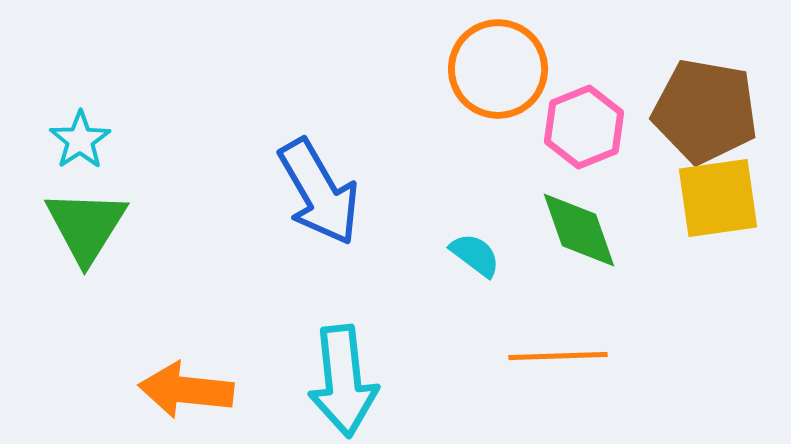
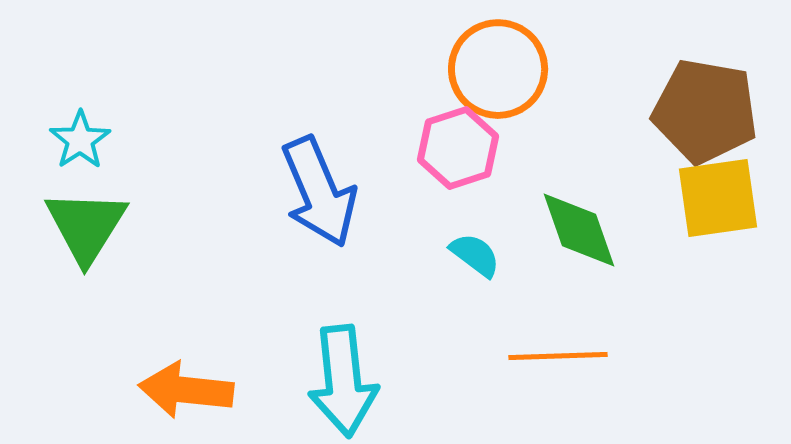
pink hexagon: moved 126 px left, 21 px down; rotated 4 degrees clockwise
blue arrow: rotated 7 degrees clockwise
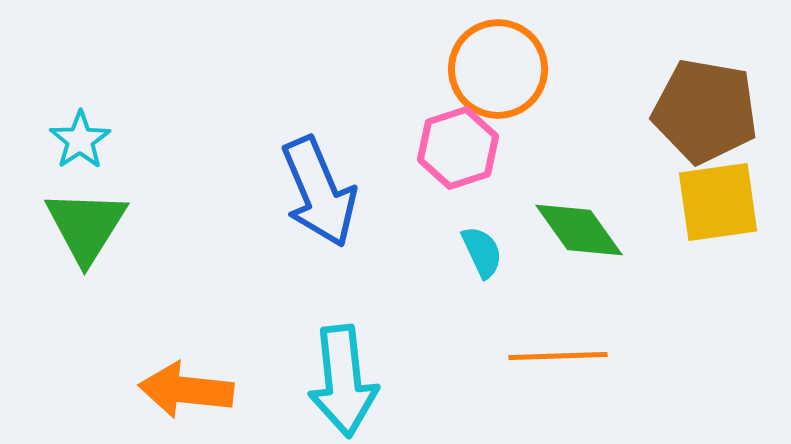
yellow square: moved 4 px down
green diamond: rotated 16 degrees counterclockwise
cyan semicircle: moved 7 px right, 3 px up; rotated 28 degrees clockwise
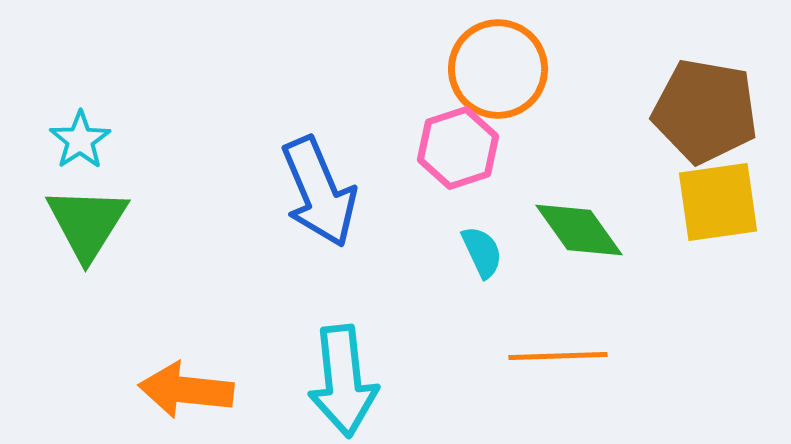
green triangle: moved 1 px right, 3 px up
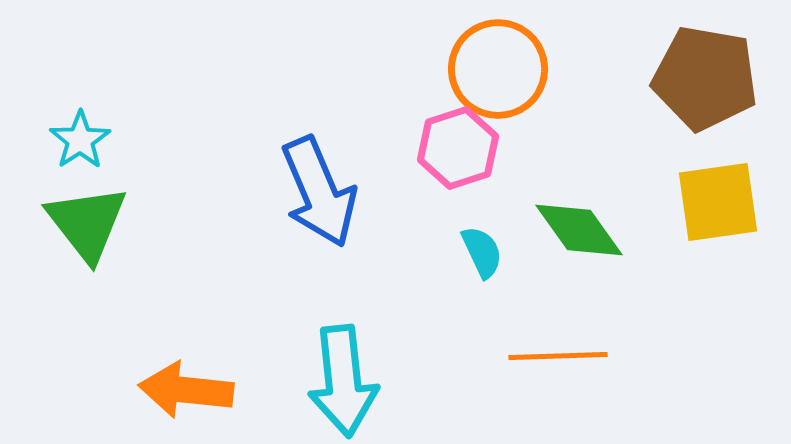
brown pentagon: moved 33 px up
green triangle: rotated 10 degrees counterclockwise
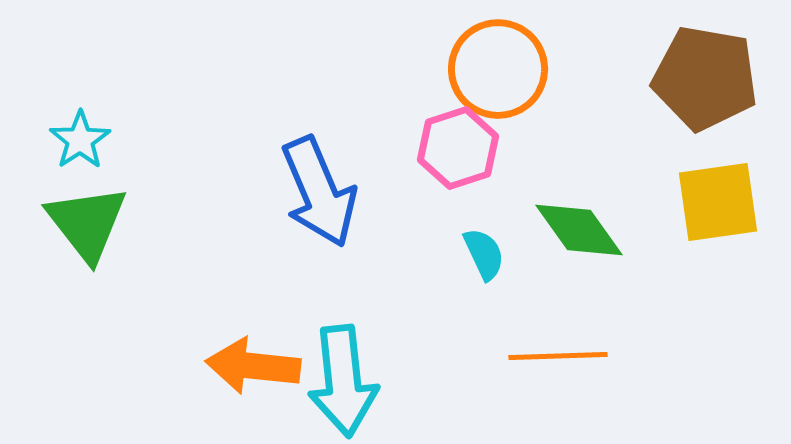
cyan semicircle: moved 2 px right, 2 px down
orange arrow: moved 67 px right, 24 px up
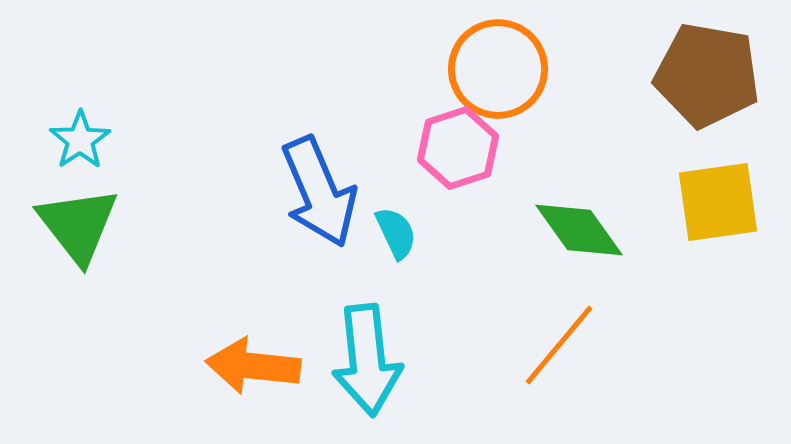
brown pentagon: moved 2 px right, 3 px up
green triangle: moved 9 px left, 2 px down
cyan semicircle: moved 88 px left, 21 px up
orange line: moved 1 px right, 11 px up; rotated 48 degrees counterclockwise
cyan arrow: moved 24 px right, 21 px up
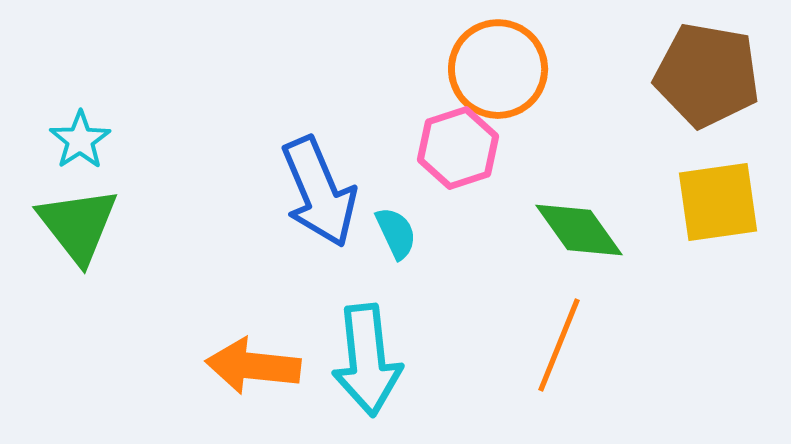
orange line: rotated 18 degrees counterclockwise
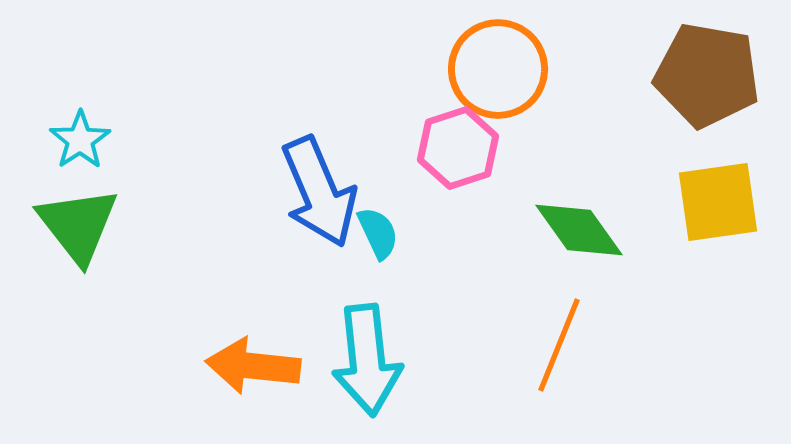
cyan semicircle: moved 18 px left
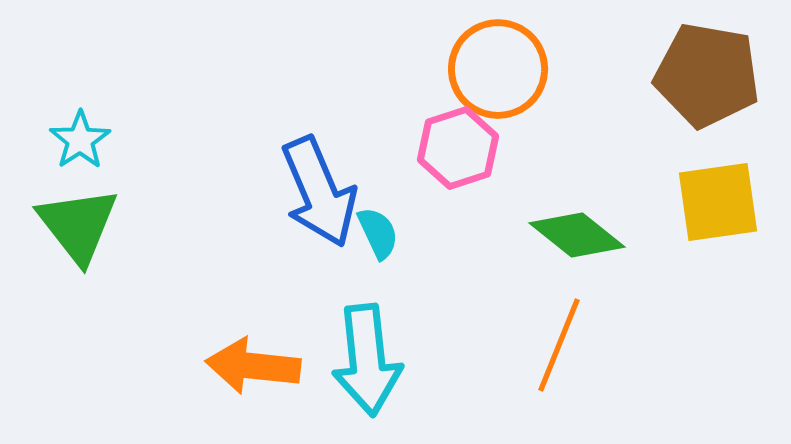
green diamond: moved 2 px left, 5 px down; rotated 16 degrees counterclockwise
